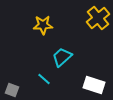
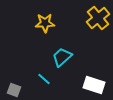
yellow star: moved 2 px right, 2 px up
gray square: moved 2 px right
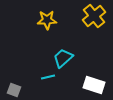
yellow cross: moved 4 px left, 2 px up
yellow star: moved 2 px right, 3 px up
cyan trapezoid: moved 1 px right, 1 px down
cyan line: moved 4 px right, 2 px up; rotated 56 degrees counterclockwise
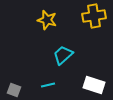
yellow cross: rotated 30 degrees clockwise
yellow star: rotated 18 degrees clockwise
cyan trapezoid: moved 3 px up
cyan line: moved 8 px down
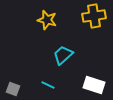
cyan line: rotated 40 degrees clockwise
gray square: moved 1 px left, 1 px up
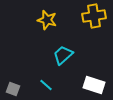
cyan line: moved 2 px left; rotated 16 degrees clockwise
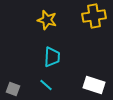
cyan trapezoid: moved 11 px left, 2 px down; rotated 135 degrees clockwise
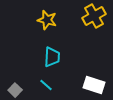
yellow cross: rotated 20 degrees counterclockwise
gray square: moved 2 px right, 1 px down; rotated 24 degrees clockwise
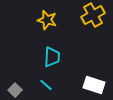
yellow cross: moved 1 px left, 1 px up
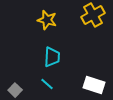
cyan line: moved 1 px right, 1 px up
